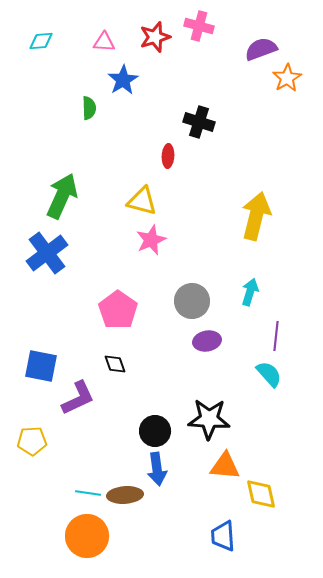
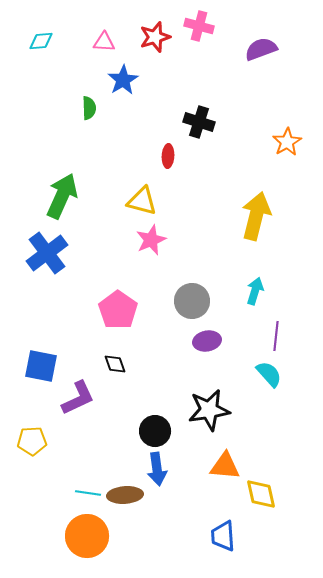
orange star: moved 64 px down
cyan arrow: moved 5 px right, 1 px up
black star: moved 9 px up; rotated 12 degrees counterclockwise
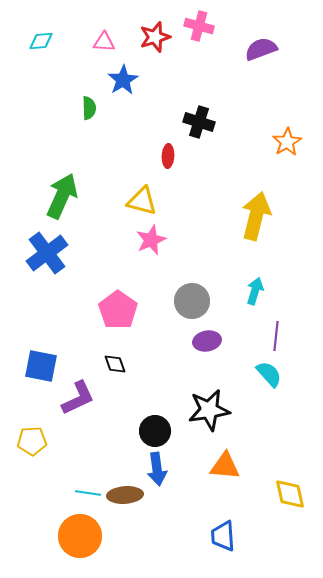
yellow diamond: moved 29 px right
orange circle: moved 7 px left
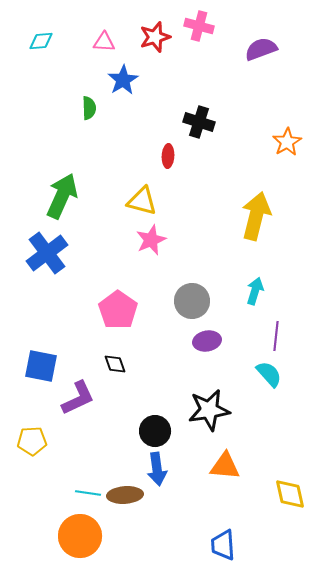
blue trapezoid: moved 9 px down
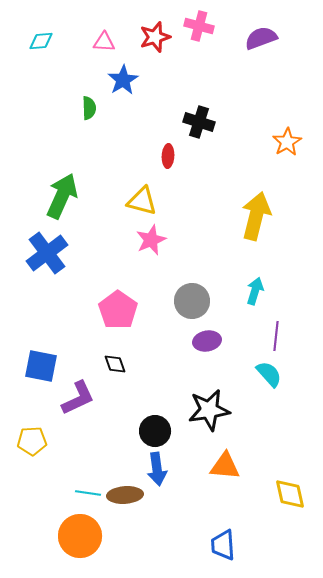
purple semicircle: moved 11 px up
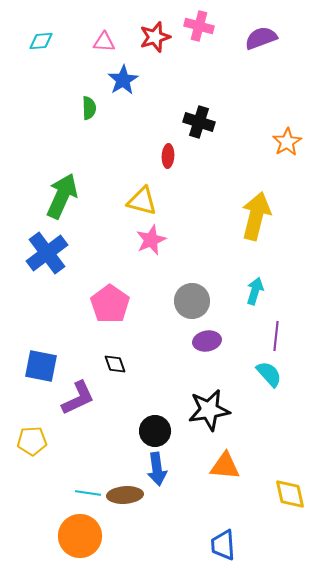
pink pentagon: moved 8 px left, 6 px up
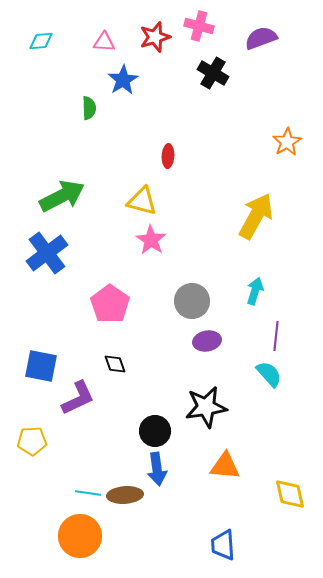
black cross: moved 14 px right, 49 px up; rotated 12 degrees clockwise
green arrow: rotated 39 degrees clockwise
yellow arrow: rotated 15 degrees clockwise
pink star: rotated 16 degrees counterclockwise
black star: moved 3 px left, 3 px up
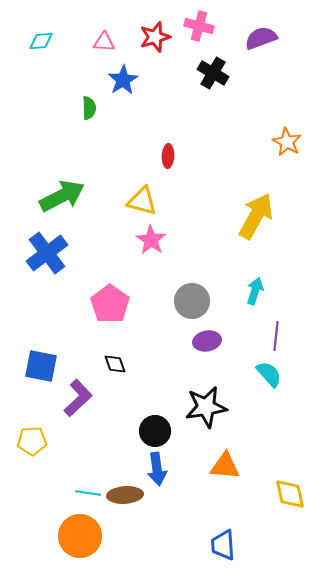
orange star: rotated 12 degrees counterclockwise
purple L-shape: rotated 18 degrees counterclockwise
